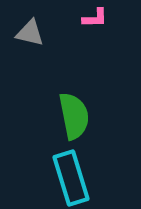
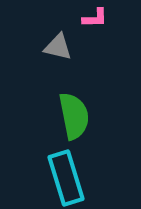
gray triangle: moved 28 px right, 14 px down
cyan rectangle: moved 5 px left
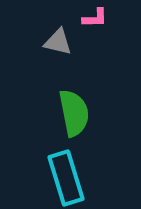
gray triangle: moved 5 px up
green semicircle: moved 3 px up
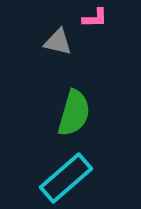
green semicircle: rotated 27 degrees clockwise
cyan rectangle: rotated 66 degrees clockwise
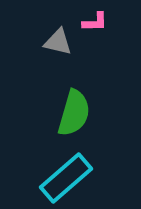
pink L-shape: moved 4 px down
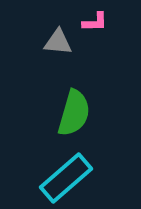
gray triangle: rotated 8 degrees counterclockwise
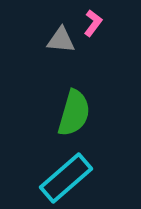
pink L-shape: moved 2 px left, 1 px down; rotated 52 degrees counterclockwise
gray triangle: moved 3 px right, 2 px up
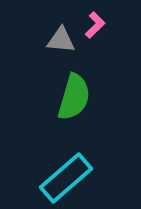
pink L-shape: moved 2 px right, 2 px down; rotated 8 degrees clockwise
green semicircle: moved 16 px up
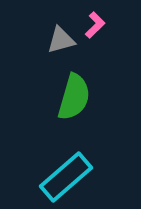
gray triangle: rotated 20 degrees counterclockwise
cyan rectangle: moved 1 px up
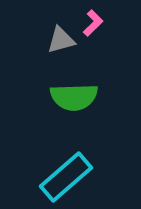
pink L-shape: moved 2 px left, 2 px up
green semicircle: rotated 72 degrees clockwise
